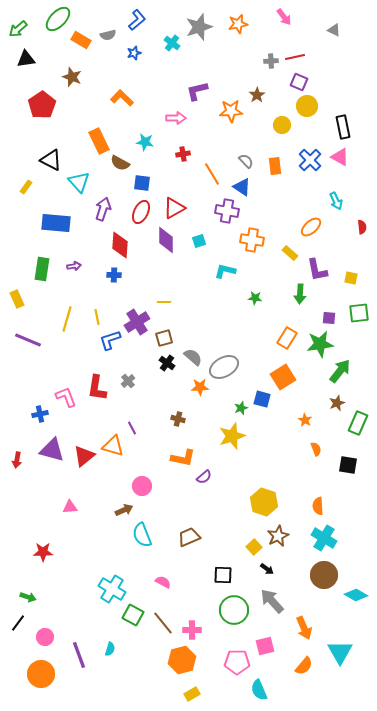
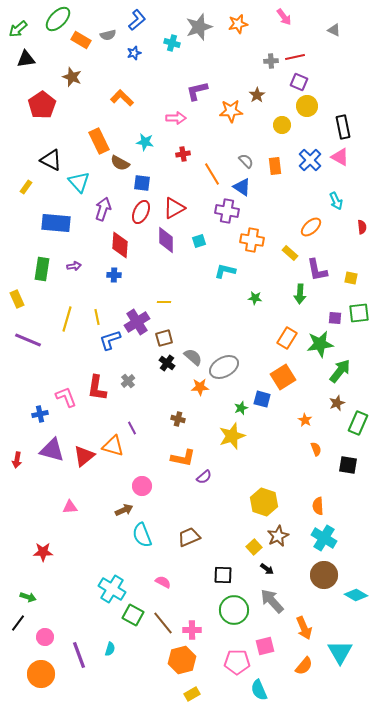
cyan cross at (172, 43): rotated 21 degrees counterclockwise
purple square at (329, 318): moved 6 px right
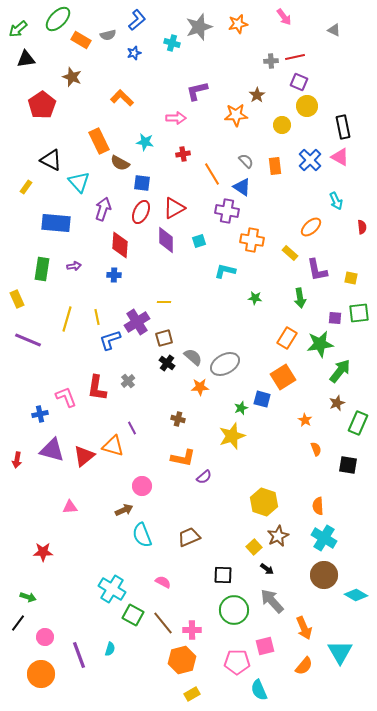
orange star at (231, 111): moved 5 px right, 4 px down
green arrow at (300, 294): moved 4 px down; rotated 12 degrees counterclockwise
gray ellipse at (224, 367): moved 1 px right, 3 px up
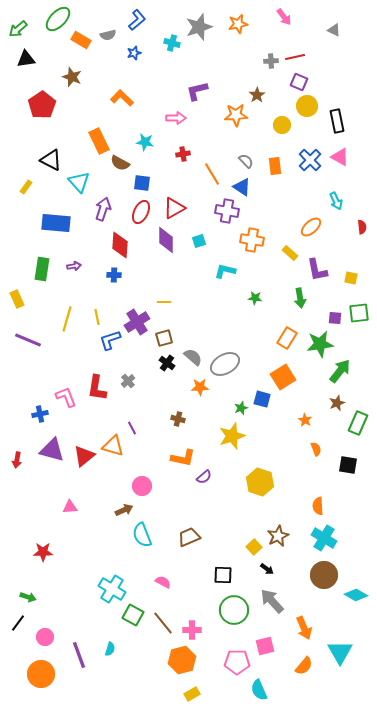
black rectangle at (343, 127): moved 6 px left, 6 px up
yellow hexagon at (264, 502): moved 4 px left, 20 px up
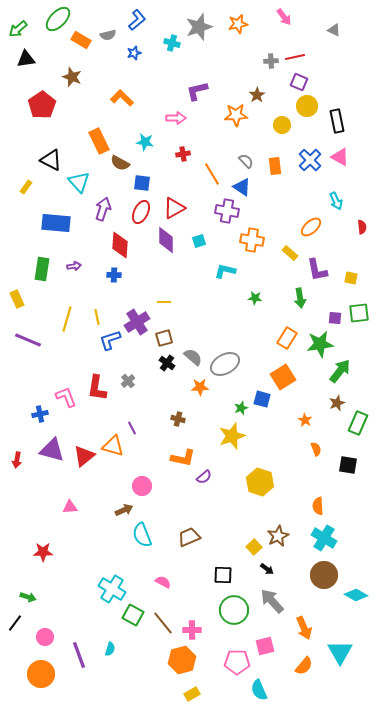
black line at (18, 623): moved 3 px left
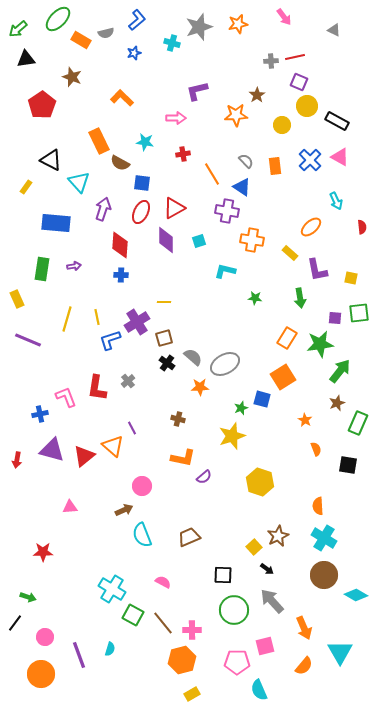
gray semicircle at (108, 35): moved 2 px left, 2 px up
black rectangle at (337, 121): rotated 50 degrees counterclockwise
blue cross at (114, 275): moved 7 px right
orange triangle at (113, 446): rotated 25 degrees clockwise
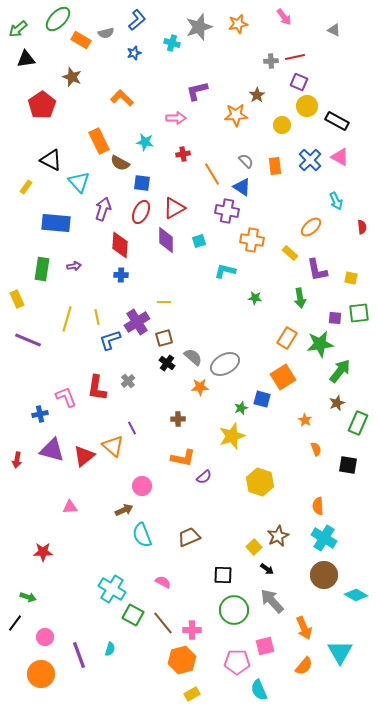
brown cross at (178, 419): rotated 16 degrees counterclockwise
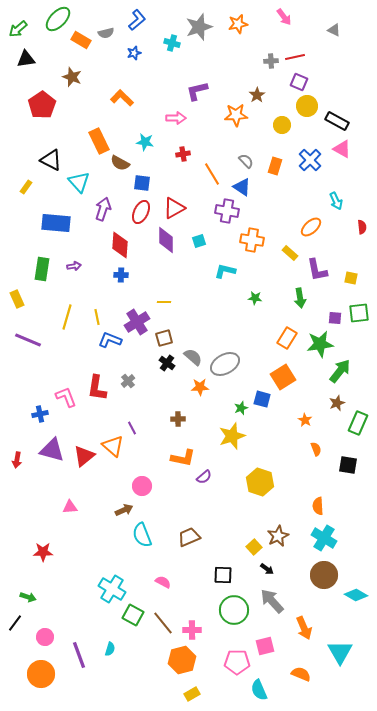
pink triangle at (340, 157): moved 2 px right, 8 px up
orange rectangle at (275, 166): rotated 24 degrees clockwise
yellow line at (67, 319): moved 2 px up
blue L-shape at (110, 340): rotated 40 degrees clockwise
orange semicircle at (304, 666): moved 3 px left, 8 px down; rotated 108 degrees counterclockwise
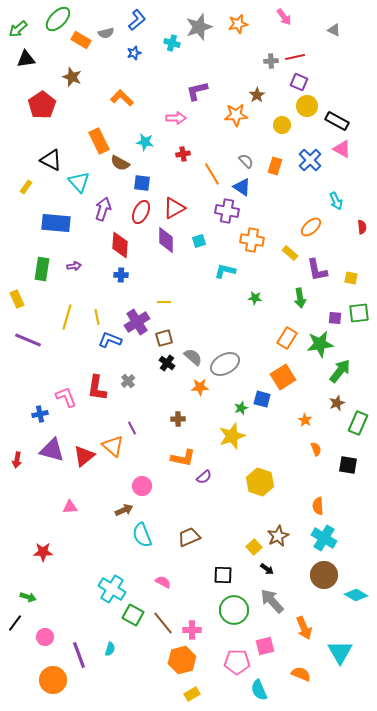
orange circle at (41, 674): moved 12 px right, 6 px down
